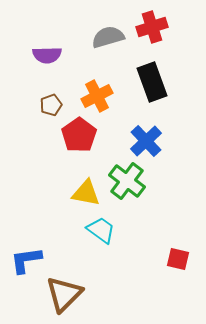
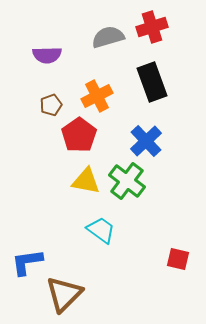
yellow triangle: moved 12 px up
blue L-shape: moved 1 px right, 2 px down
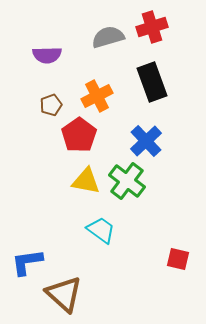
brown triangle: rotated 33 degrees counterclockwise
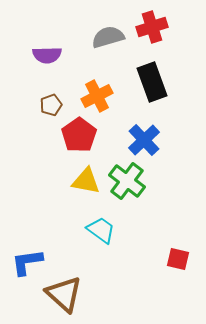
blue cross: moved 2 px left, 1 px up
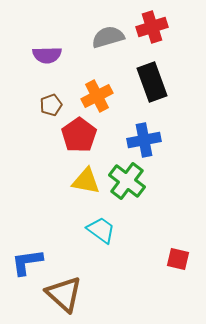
blue cross: rotated 32 degrees clockwise
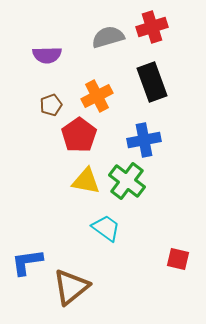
cyan trapezoid: moved 5 px right, 2 px up
brown triangle: moved 7 px right, 7 px up; rotated 39 degrees clockwise
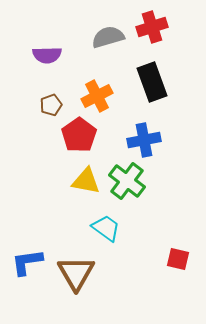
brown triangle: moved 5 px right, 14 px up; rotated 21 degrees counterclockwise
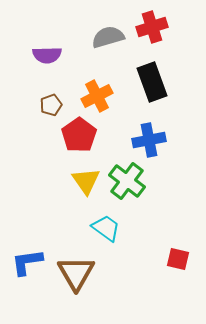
blue cross: moved 5 px right
yellow triangle: rotated 44 degrees clockwise
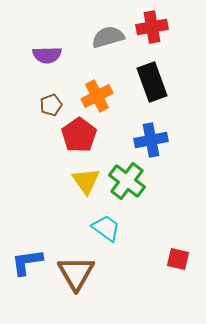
red cross: rotated 8 degrees clockwise
blue cross: moved 2 px right
